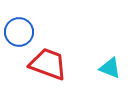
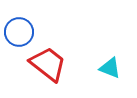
red trapezoid: rotated 18 degrees clockwise
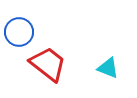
cyan triangle: moved 2 px left
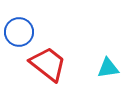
cyan triangle: rotated 30 degrees counterclockwise
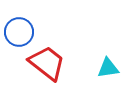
red trapezoid: moved 1 px left, 1 px up
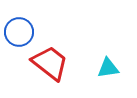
red trapezoid: moved 3 px right
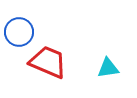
red trapezoid: moved 2 px left, 1 px up; rotated 15 degrees counterclockwise
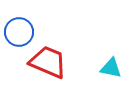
cyan triangle: moved 3 px right; rotated 20 degrees clockwise
